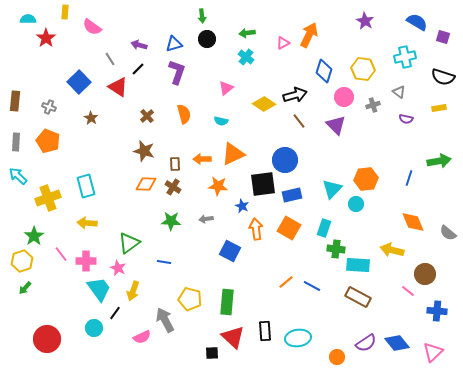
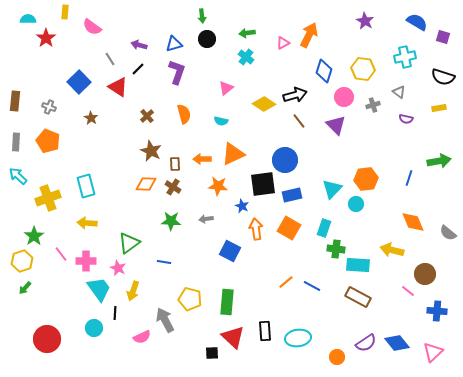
brown star at (144, 151): moved 7 px right; rotated 10 degrees clockwise
black line at (115, 313): rotated 32 degrees counterclockwise
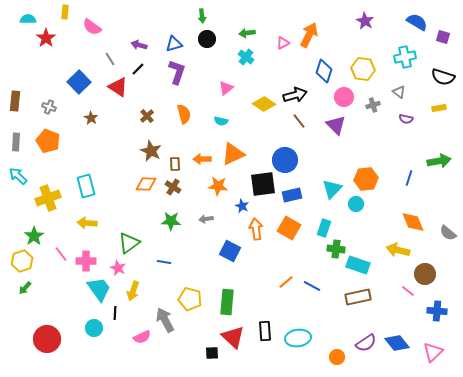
yellow arrow at (392, 250): moved 6 px right
cyan rectangle at (358, 265): rotated 15 degrees clockwise
brown rectangle at (358, 297): rotated 40 degrees counterclockwise
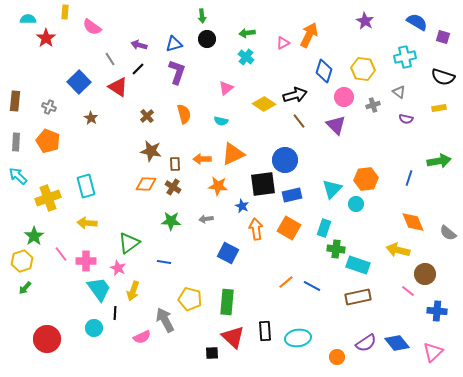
brown star at (151, 151): rotated 15 degrees counterclockwise
blue square at (230, 251): moved 2 px left, 2 px down
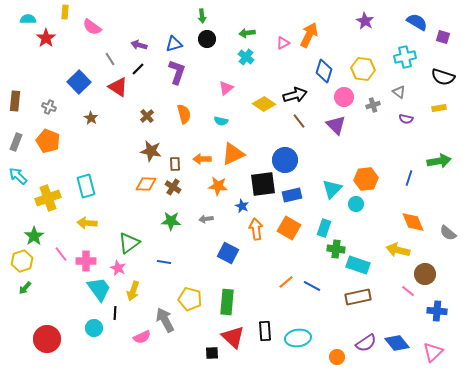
gray rectangle at (16, 142): rotated 18 degrees clockwise
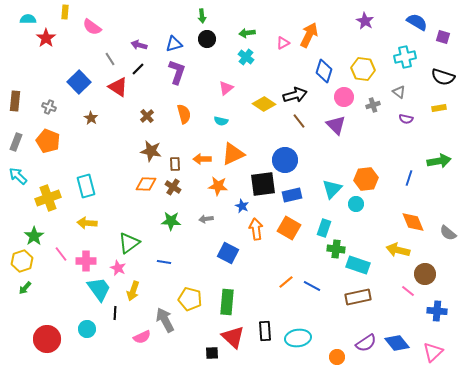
cyan circle at (94, 328): moved 7 px left, 1 px down
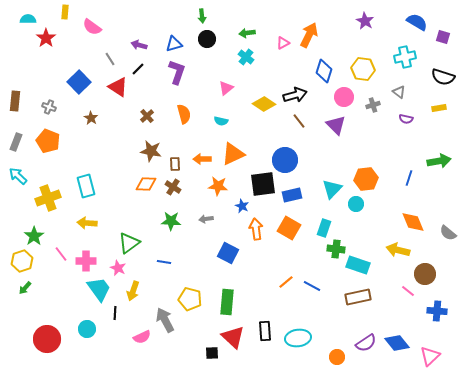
pink triangle at (433, 352): moved 3 px left, 4 px down
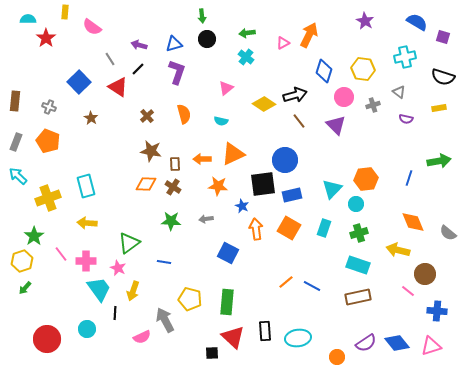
green cross at (336, 249): moved 23 px right, 16 px up; rotated 24 degrees counterclockwise
pink triangle at (430, 356): moved 1 px right, 10 px up; rotated 25 degrees clockwise
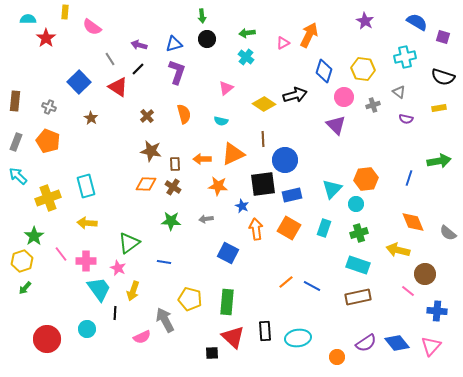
brown line at (299, 121): moved 36 px left, 18 px down; rotated 35 degrees clockwise
pink triangle at (431, 346): rotated 30 degrees counterclockwise
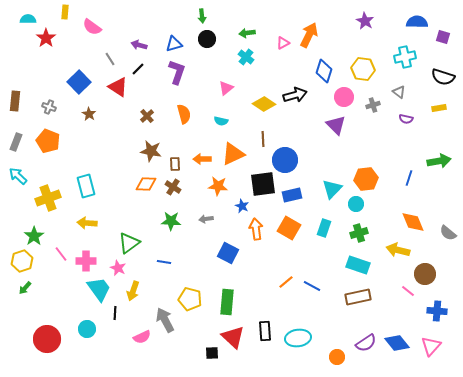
blue semicircle at (417, 22): rotated 30 degrees counterclockwise
brown star at (91, 118): moved 2 px left, 4 px up
